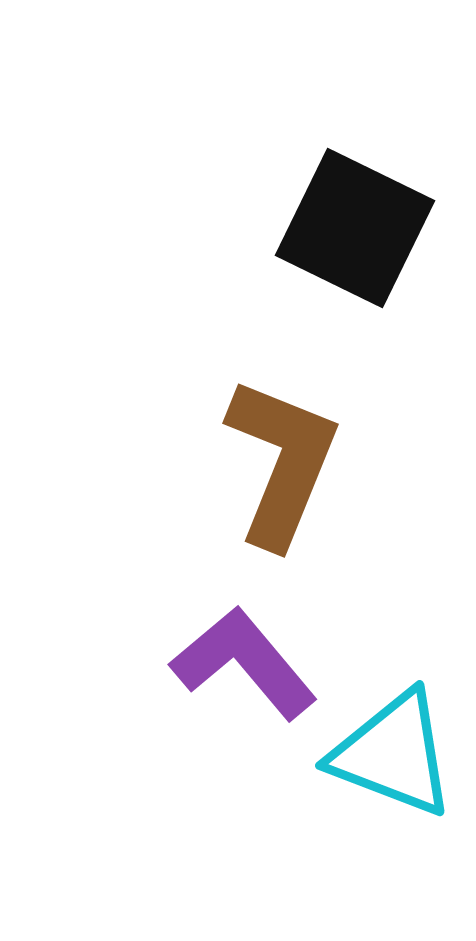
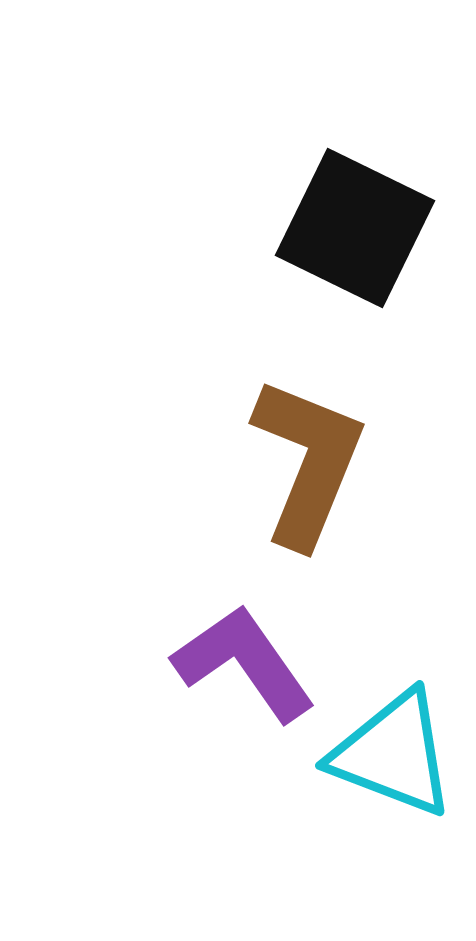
brown L-shape: moved 26 px right
purple L-shape: rotated 5 degrees clockwise
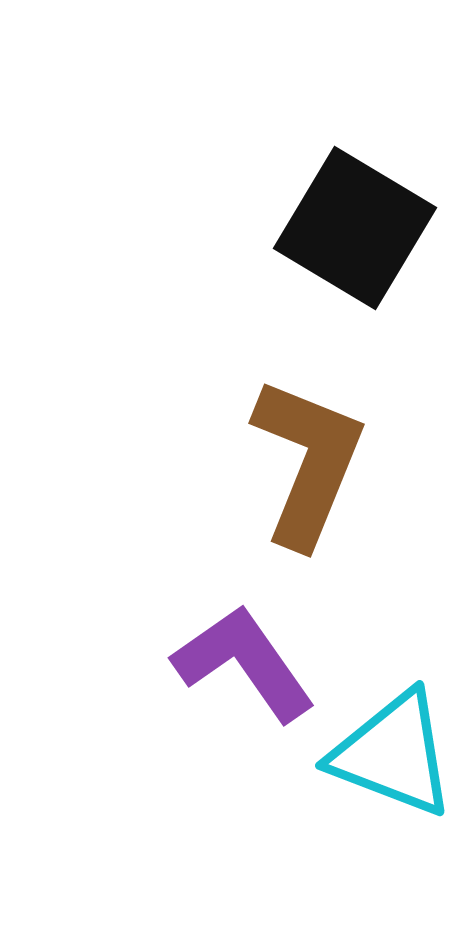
black square: rotated 5 degrees clockwise
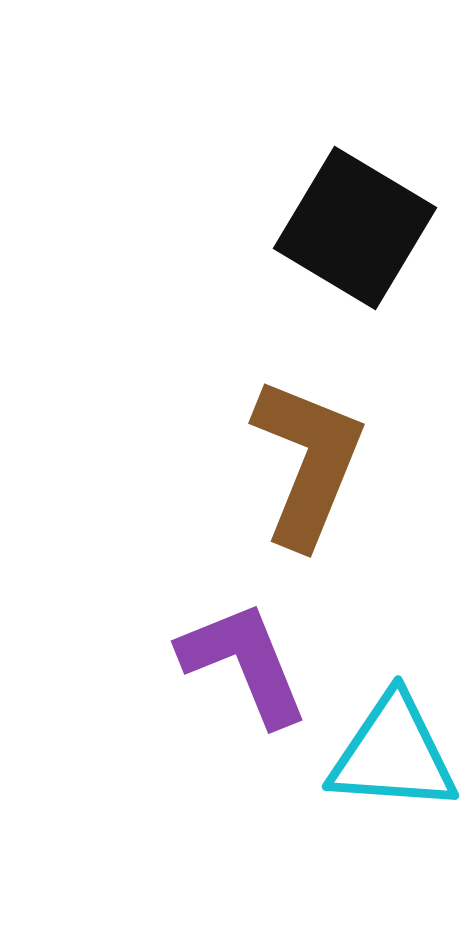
purple L-shape: rotated 13 degrees clockwise
cyan triangle: rotated 17 degrees counterclockwise
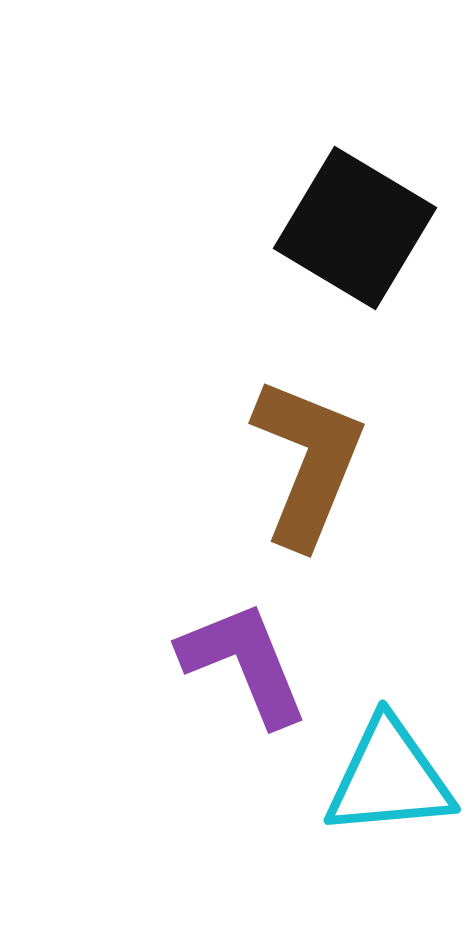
cyan triangle: moved 4 px left, 24 px down; rotated 9 degrees counterclockwise
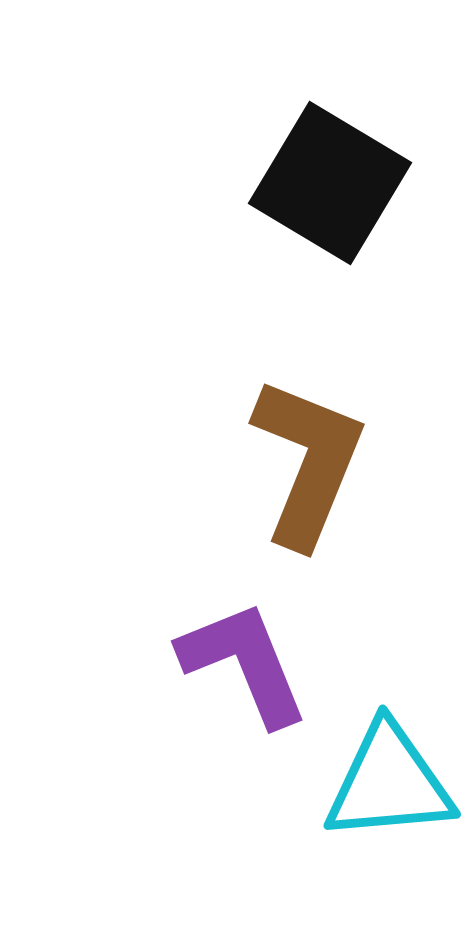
black square: moved 25 px left, 45 px up
cyan triangle: moved 5 px down
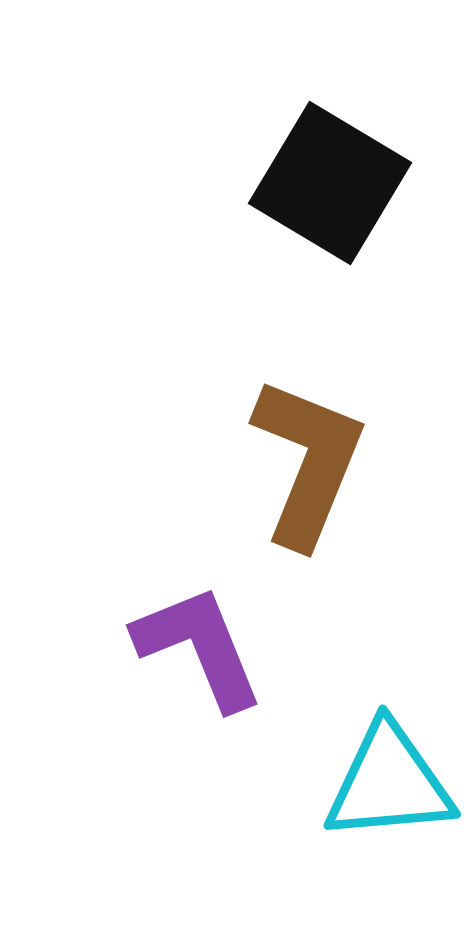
purple L-shape: moved 45 px left, 16 px up
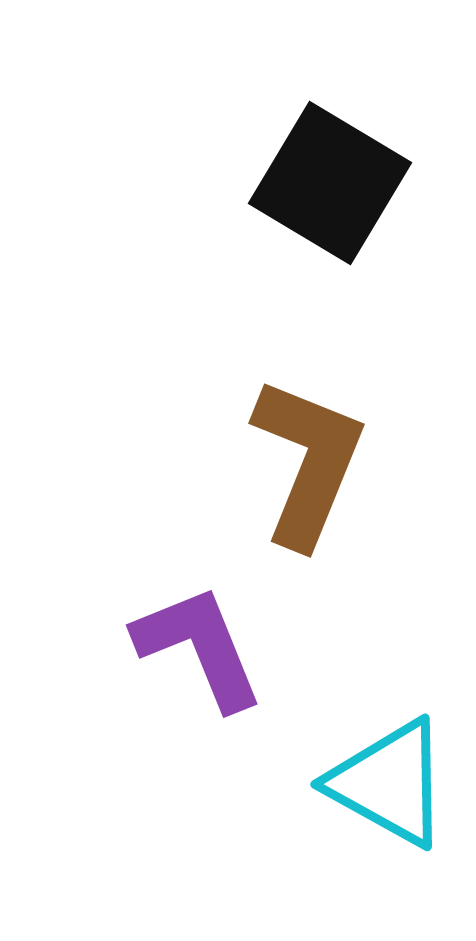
cyan triangle: rotated 34 degrees clockwise
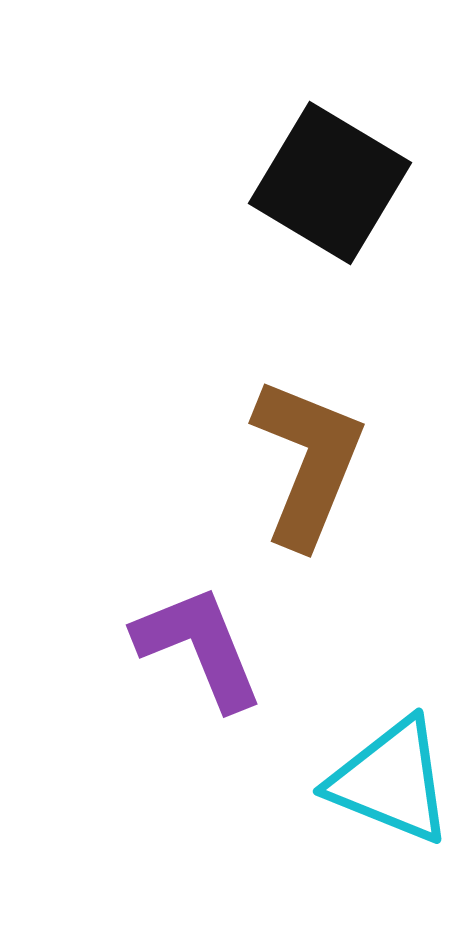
cyan triangle: moved 2 px right, 2 px up; rotated 7 degrees counterclockwise
